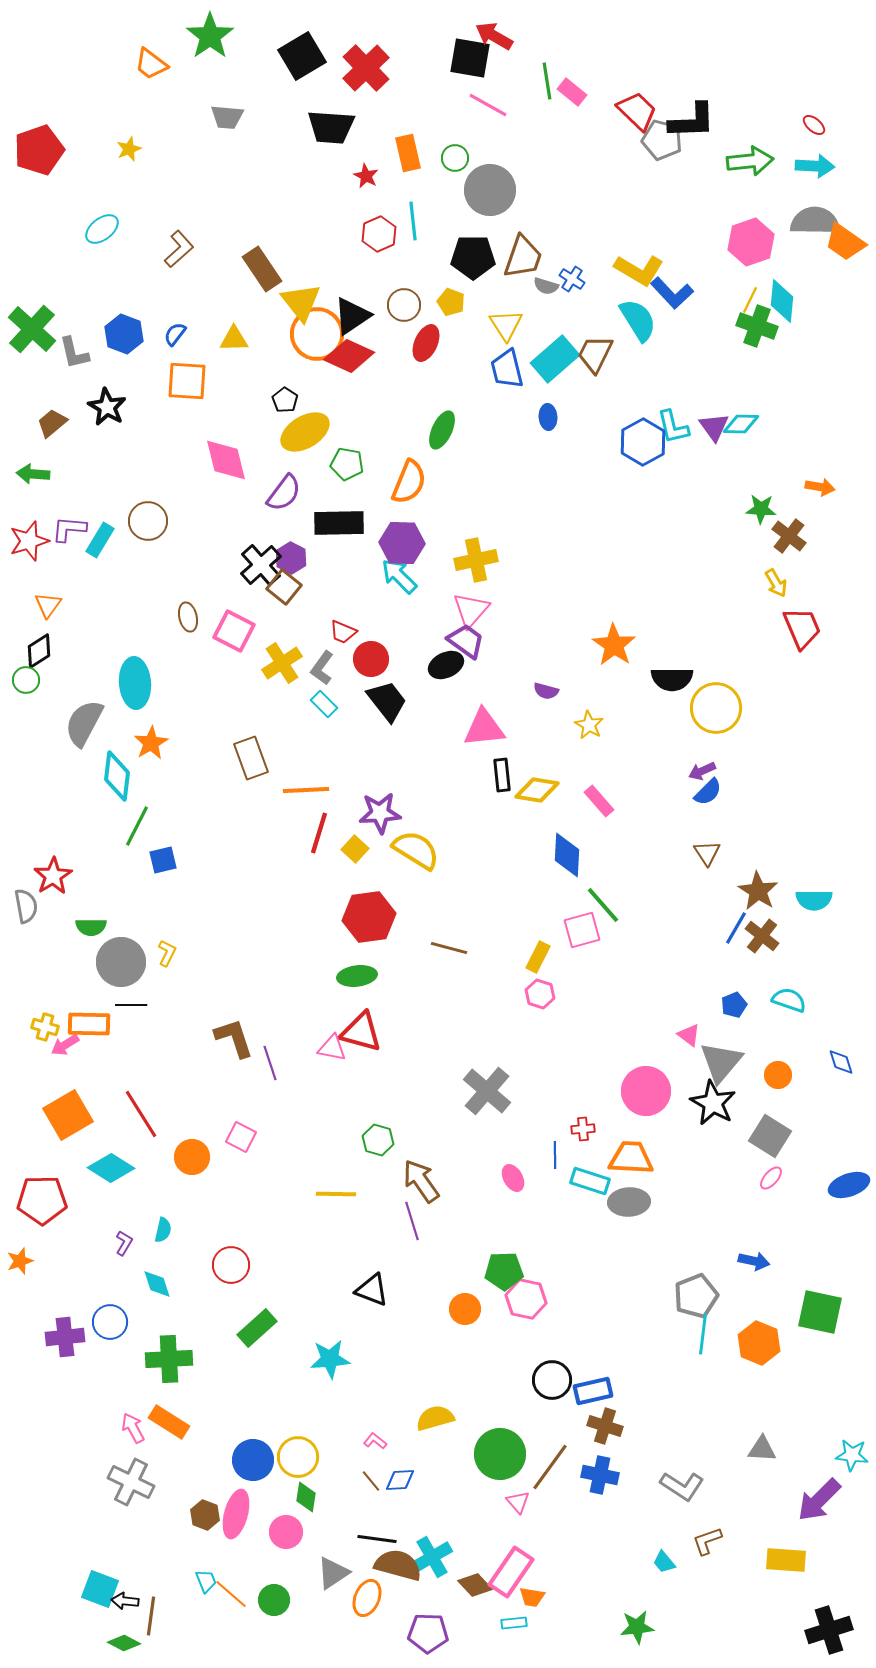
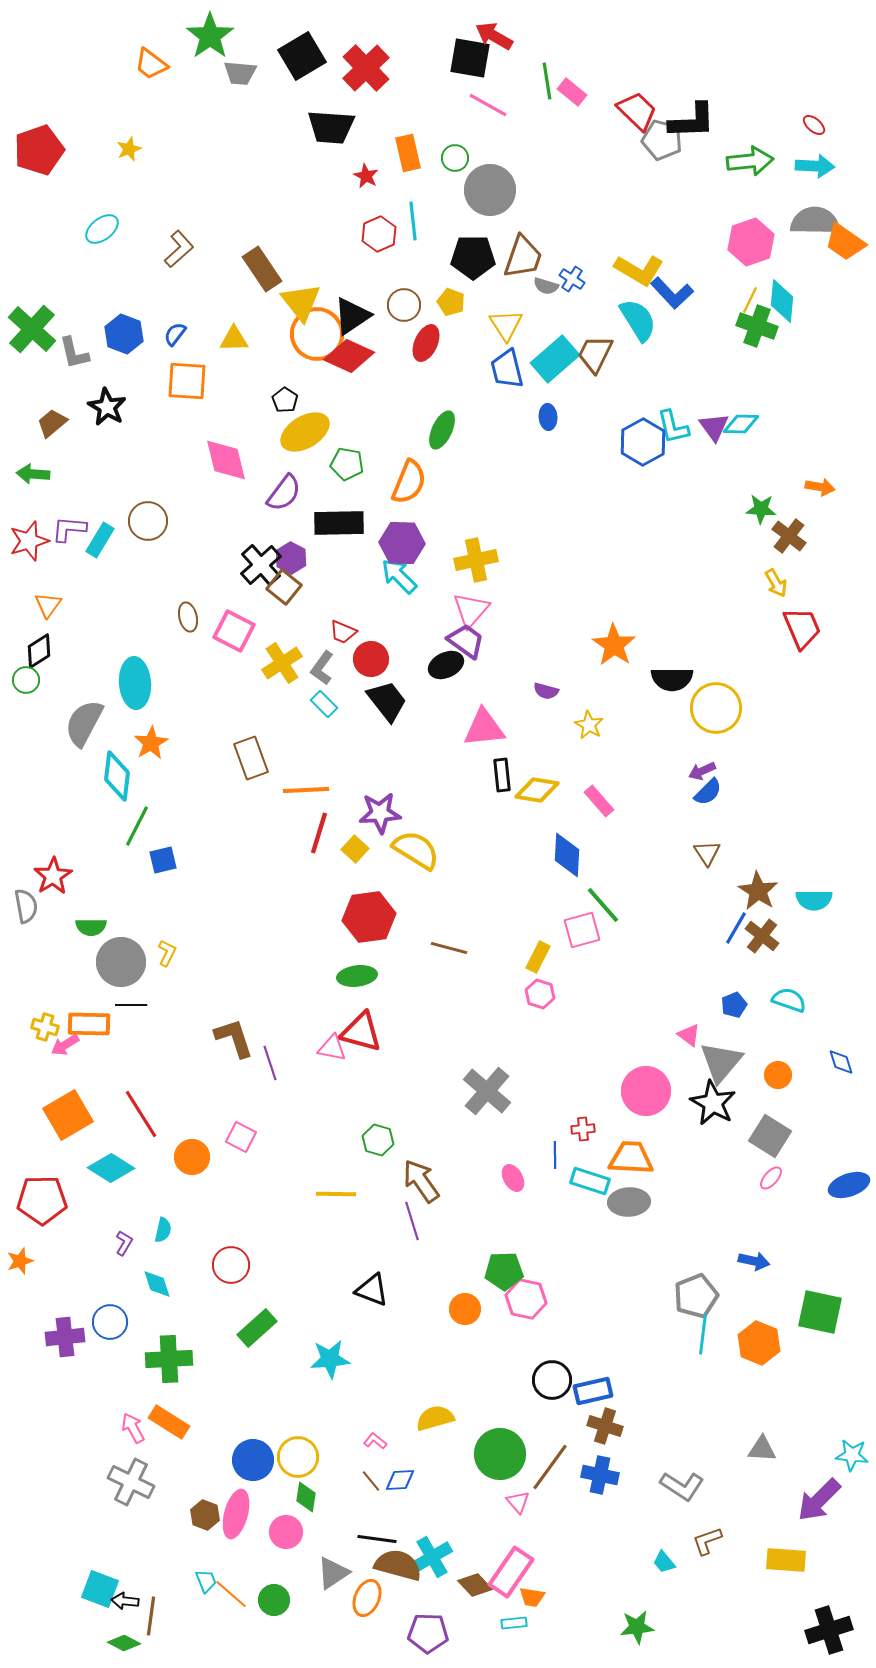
gray trapezoid at (227, 117): moved 13 px right, 44 px up
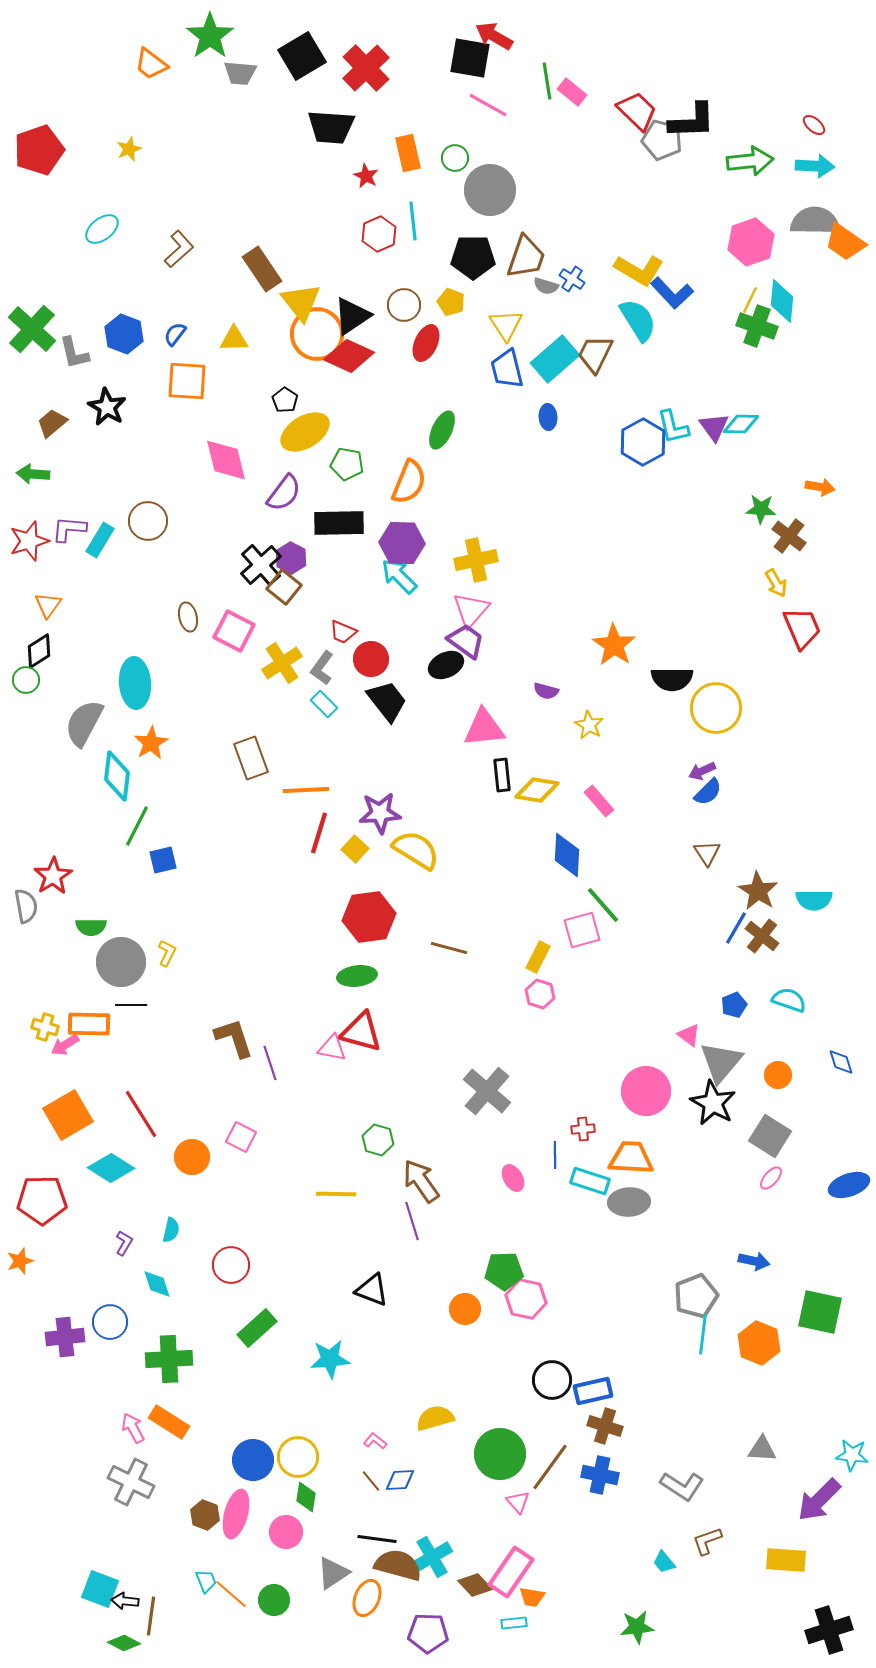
brown trapezoid at (523, 257): moved 3 px right
cyan semicircle at (163, 1230): moved 8 px right
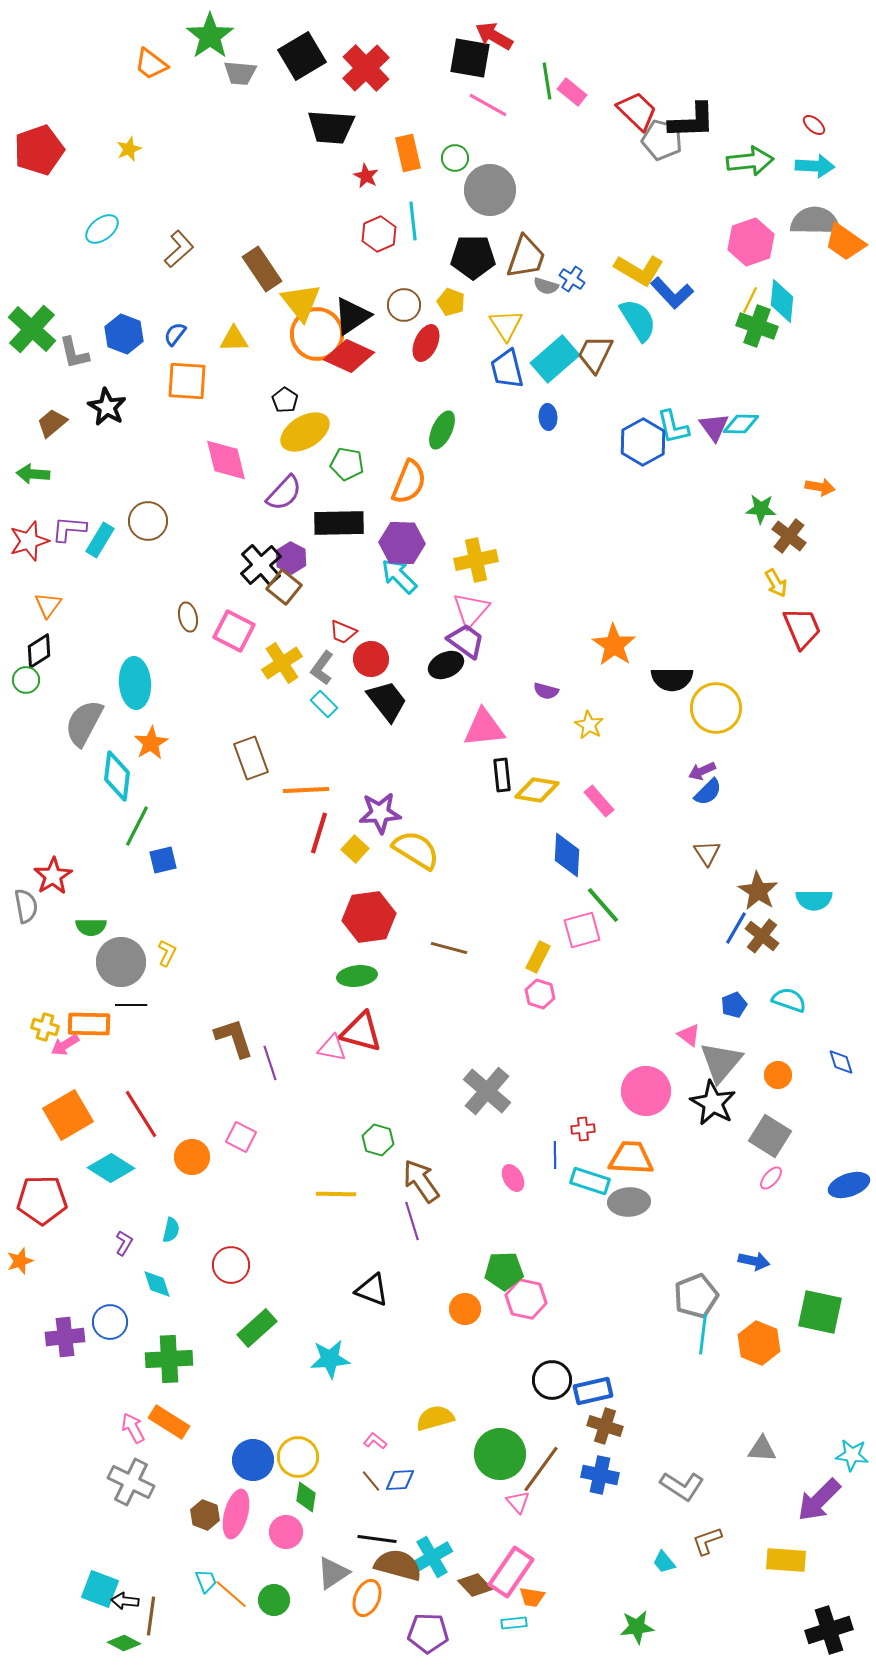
purple semicircle at (284, 493): rotated 6 degrees clockwise
brown line at (550, 1467): moved 9 px left, 2 px down
